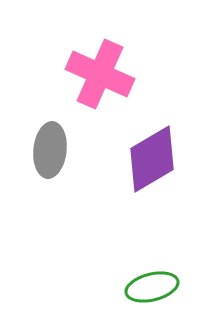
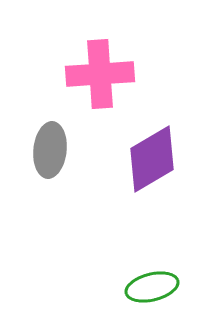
pink cross: rotated 28 degrees counterclockwise
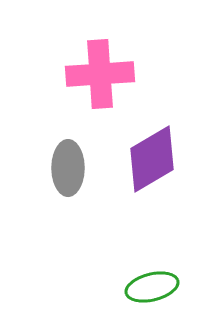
gray ellipse: moved 18 px right, 18 px down; rotated 6 degrees counterclockwise
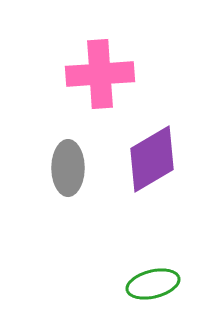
green ellipse: moved 1 px right, 3 px up
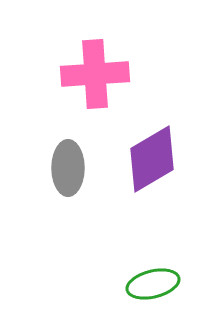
pink cross: moved 5 px left
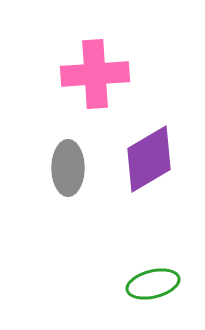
purple diamond: moved 3 px left
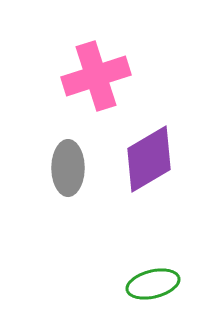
pink cross: moved 1 px right, 2 px down; rotated 14 degrees counterclockwise
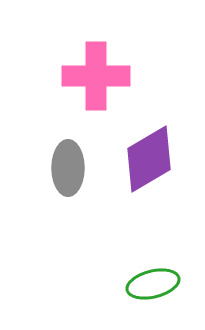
pink cross: rotated 18 degrees clockwise
